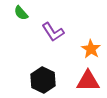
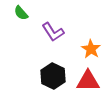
black hexagon: moved 10 px right, 4 px up
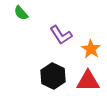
purple L-shape: moved 8 px right, 3 px down
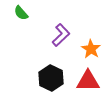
purple L-shape: rotated 100 degrees counterclockwise
black hexagon: moved 2 px left, 2 px down
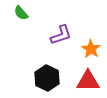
purple L-shape: rotated 25 degrees clockwise
black hexagon: moved 4 px left
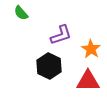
black hexagon: moved 2 px right, 12 px up
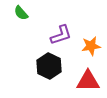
orange star: moved 3 px up; rotated 30 degrees clockwise
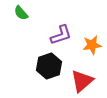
orange star: moved 1 px right, 1 px up
black hexagon: rotated 15 degrees clockwise
red triangle: moved 6 px left; rotated 40 degrees counterclockwise
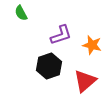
green semicircle: rotated 14 degrees clockwise
orange star: rotated 24 degrees clockwise
red triangle: moved 3 px right
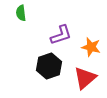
green semicircle: rotated 21 degrees clockwise
orange star: moved 1 px left, 2 px down
red triangle: moved 3 px up
